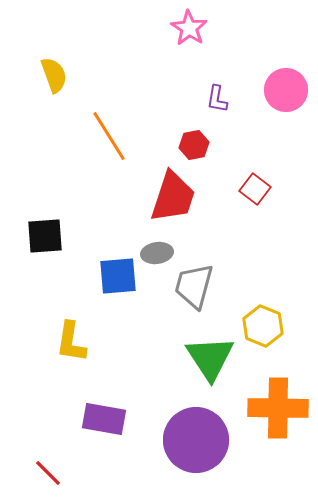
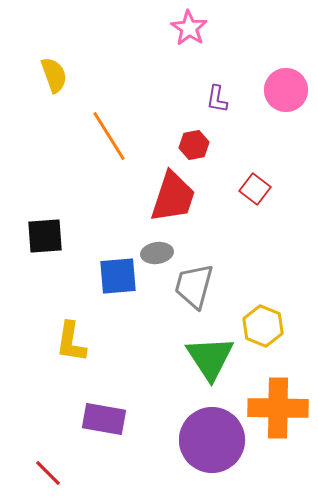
purple circle: moved 16 px right
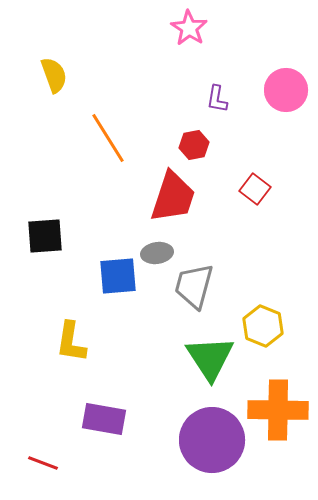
orange line: moved 1 px left, 2 px down
orange cross: moved 2 px down
red line: moved 5 px left, 10 px up; rotated 24 degrees counterclockwise
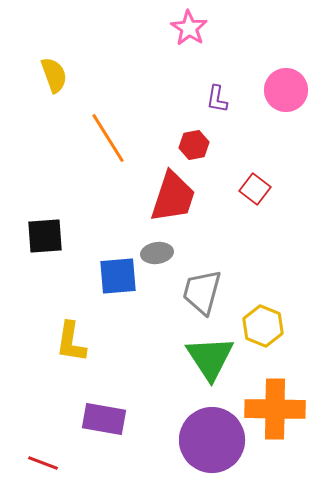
gray trapezoid: moved 8 px right, 6 px down
orange cross: moved 3 px left, 1 px up
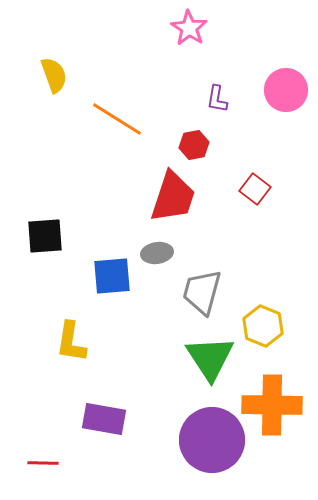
orange line: moved 9 px right, 19 px up; rotated 26 degrees counterclockwise
blue square: moved 6 px left
orange cross: moved 3 px left, 4 px up
red line: rotated 20 degrees counterclockwise
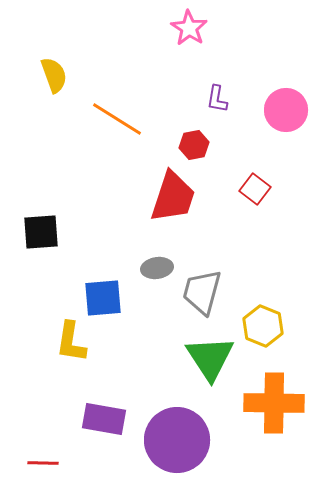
pink circle: moved 20 px down
black square: moved 4 px left, 4 px up
gray ellipse: moved 15 px down
blue square: moved 9 px left, 22 px down
orange cross: moved 2 px right, 2 px up
purple circle: moved 35 px left
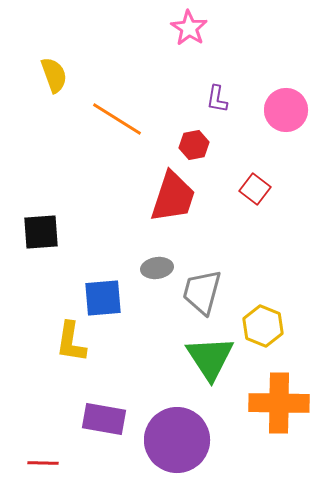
orange cross: moved 5 px right
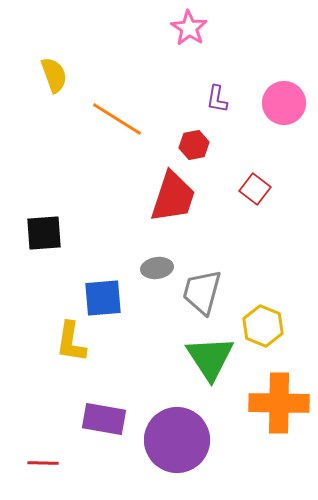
pink circle: moved 2 px left, 7 px up
black square: moved 3 px right, 1 px down
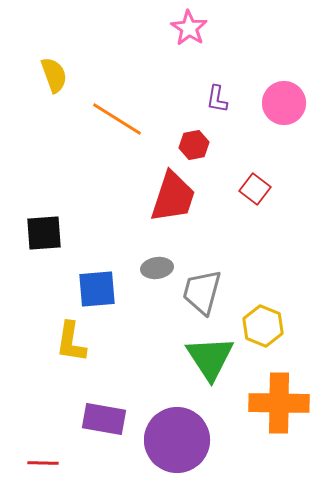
blue square: moved 6 px left, 9 px up
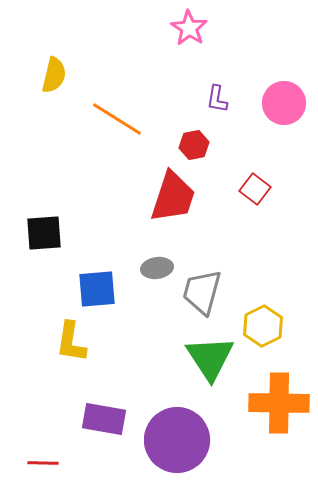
yellow semicircle: rotated 33 degrees clockwise
yellow hexagon: rotated 12 degrees clockwise
